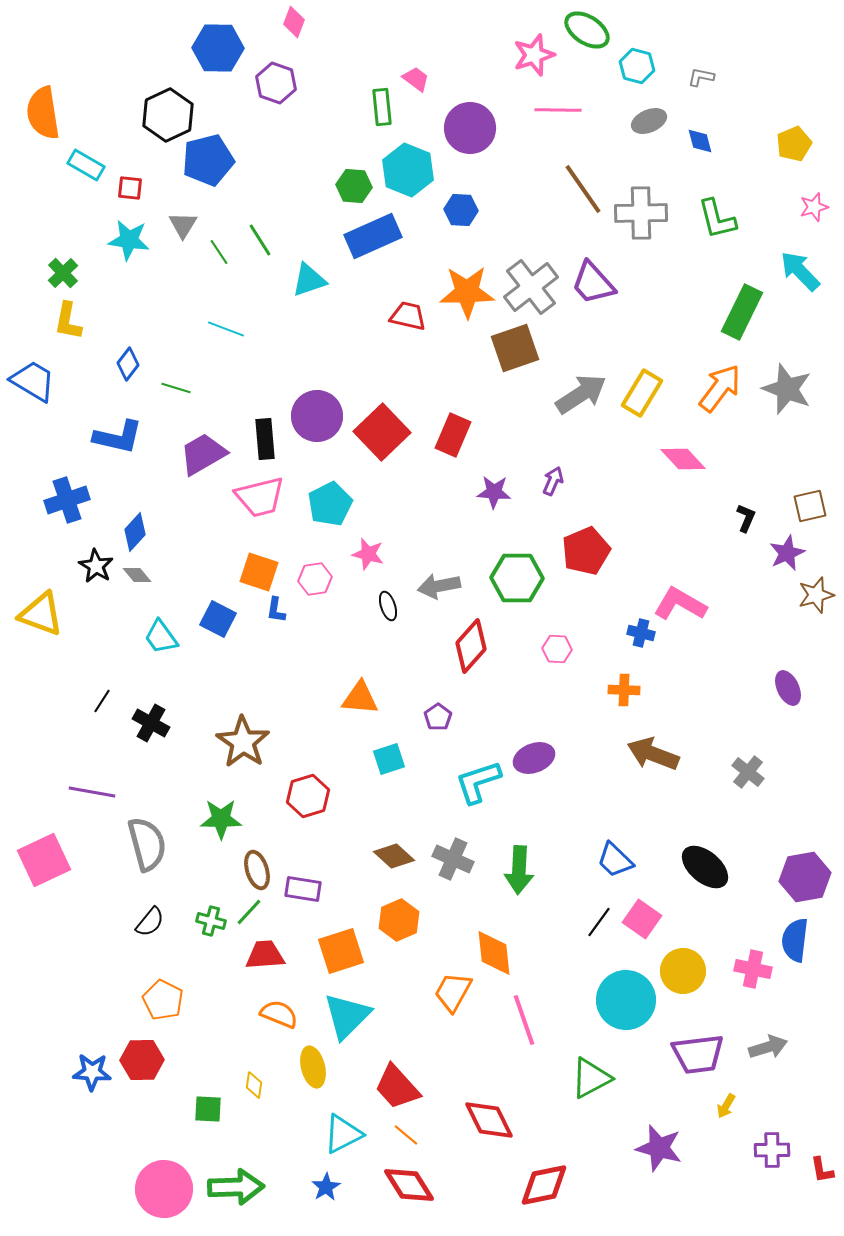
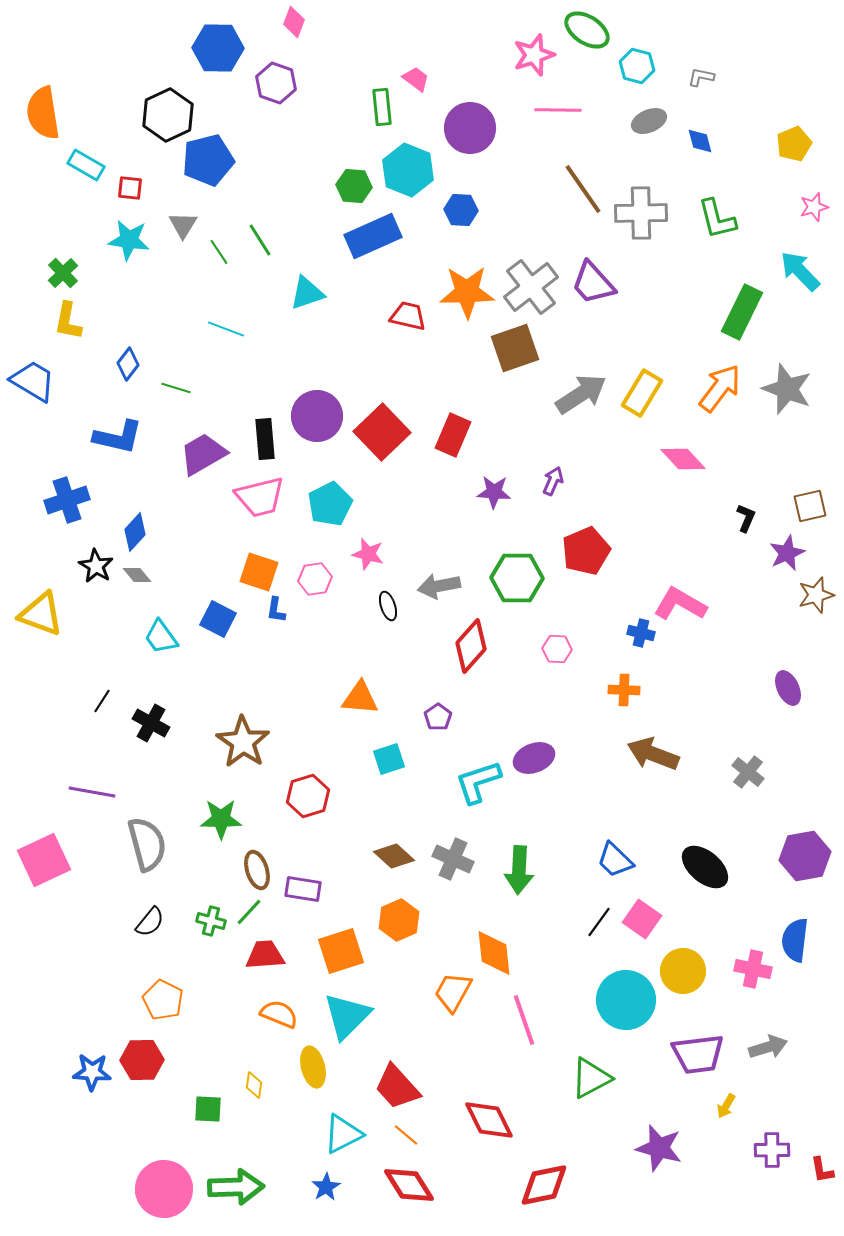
cyan triangle at (309, 280): moved 2 px left, 13 px down
purple hexagon at (805, 877): moved 21 px up
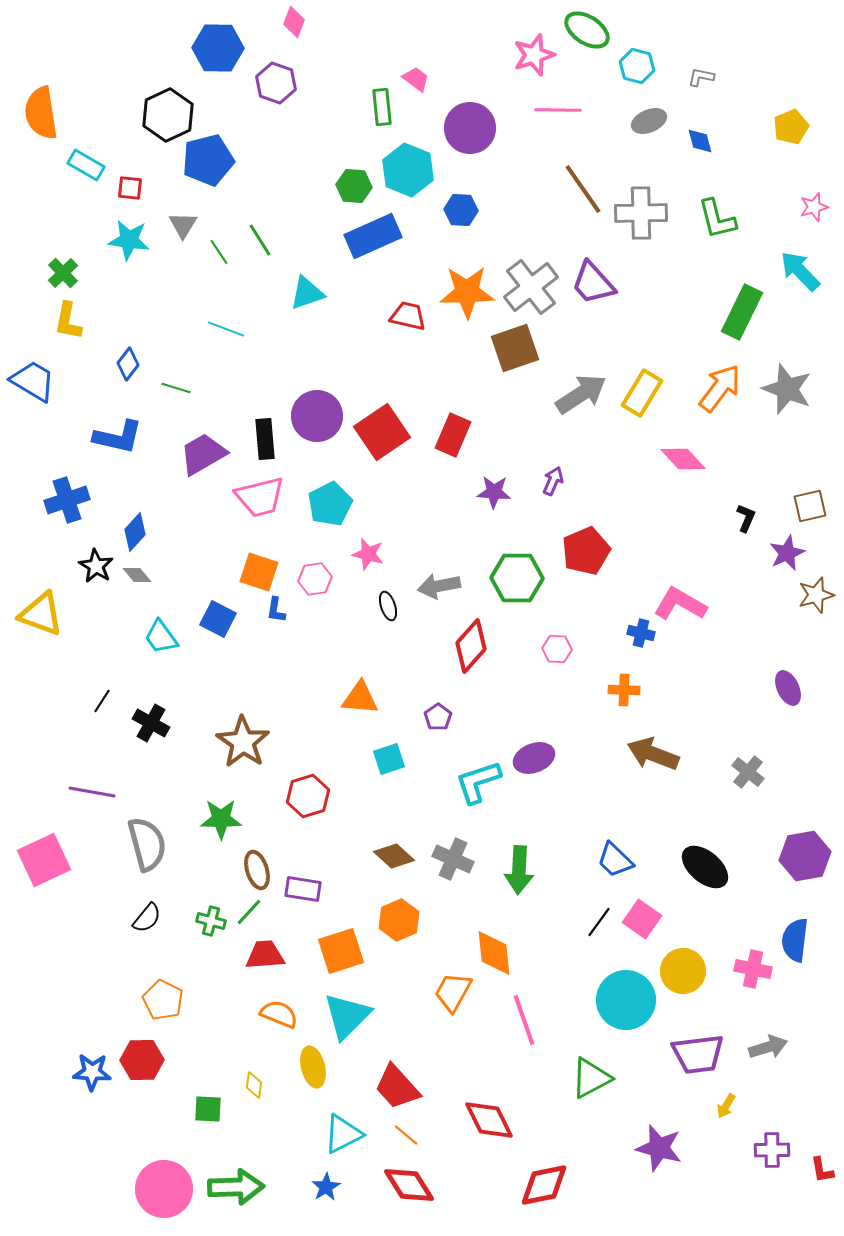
orange semicircle at (43, 113): moved 2 px left
yellow pentagon at (794, 144): moved 3 px left, 17 px up
red square at (382, 432): rotated 10 degrees clockwise
black semicircle at (150, 922): moved 3 px left, 4 px up
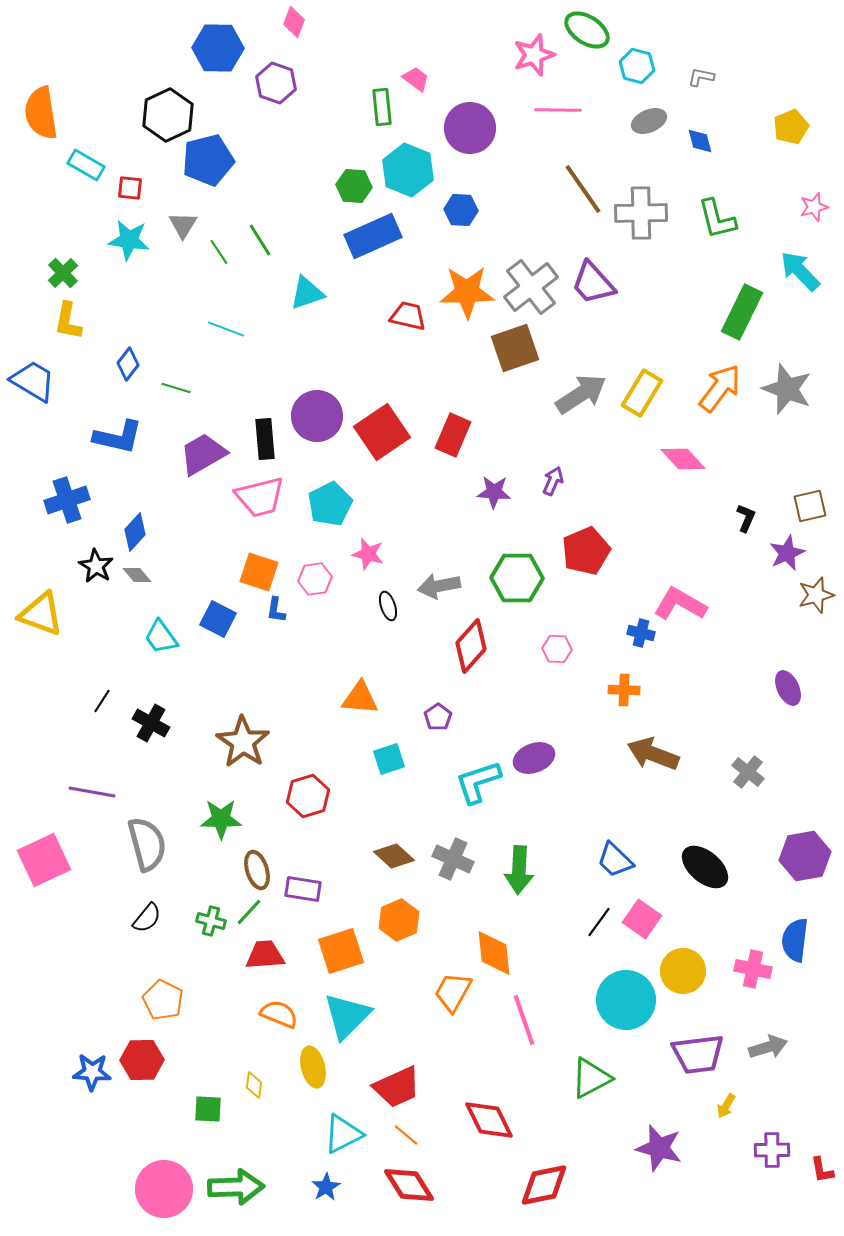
red trapezoid at (397, 1087): rotated 72 degrees counterclockwise
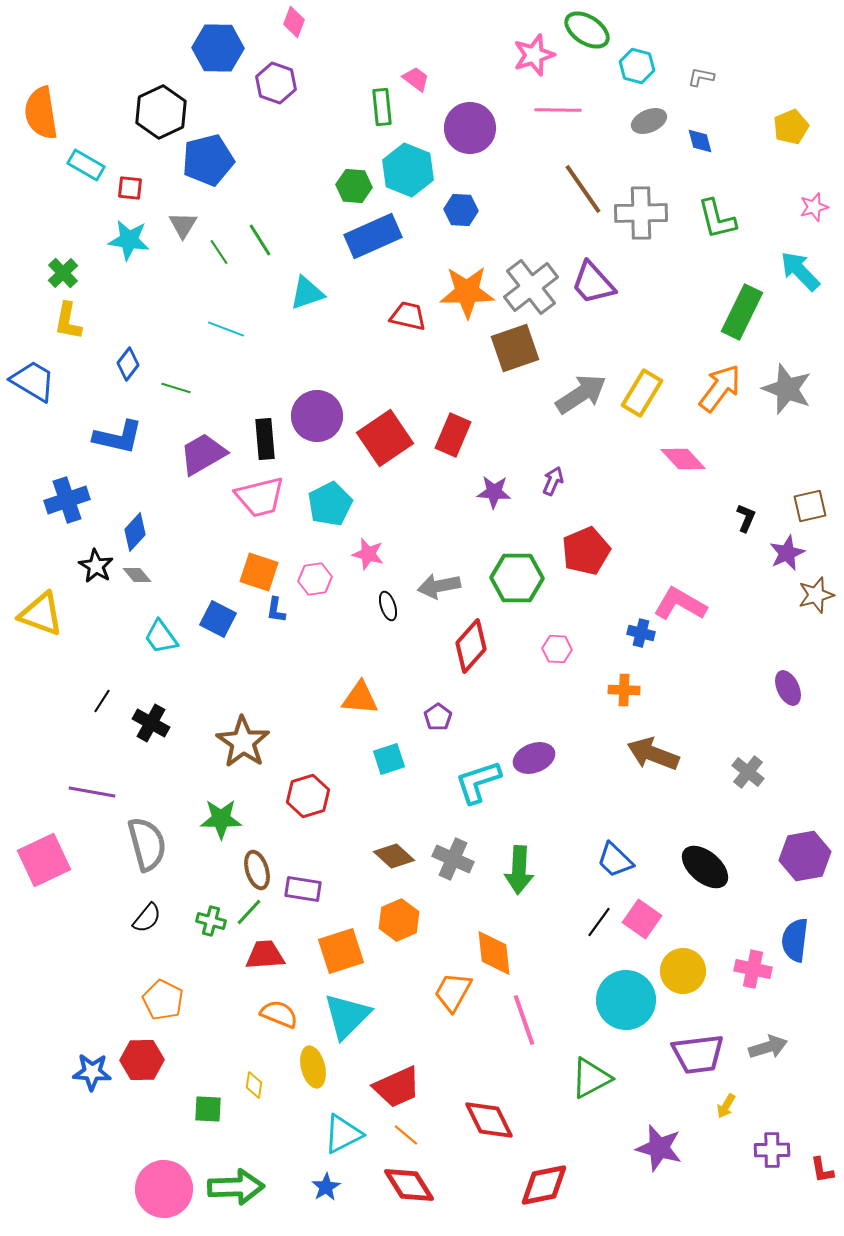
black hexagon at (168, 115): moved 7 px left, 3 px up
red square at (382, 432): moved 3 px right, 6 px down
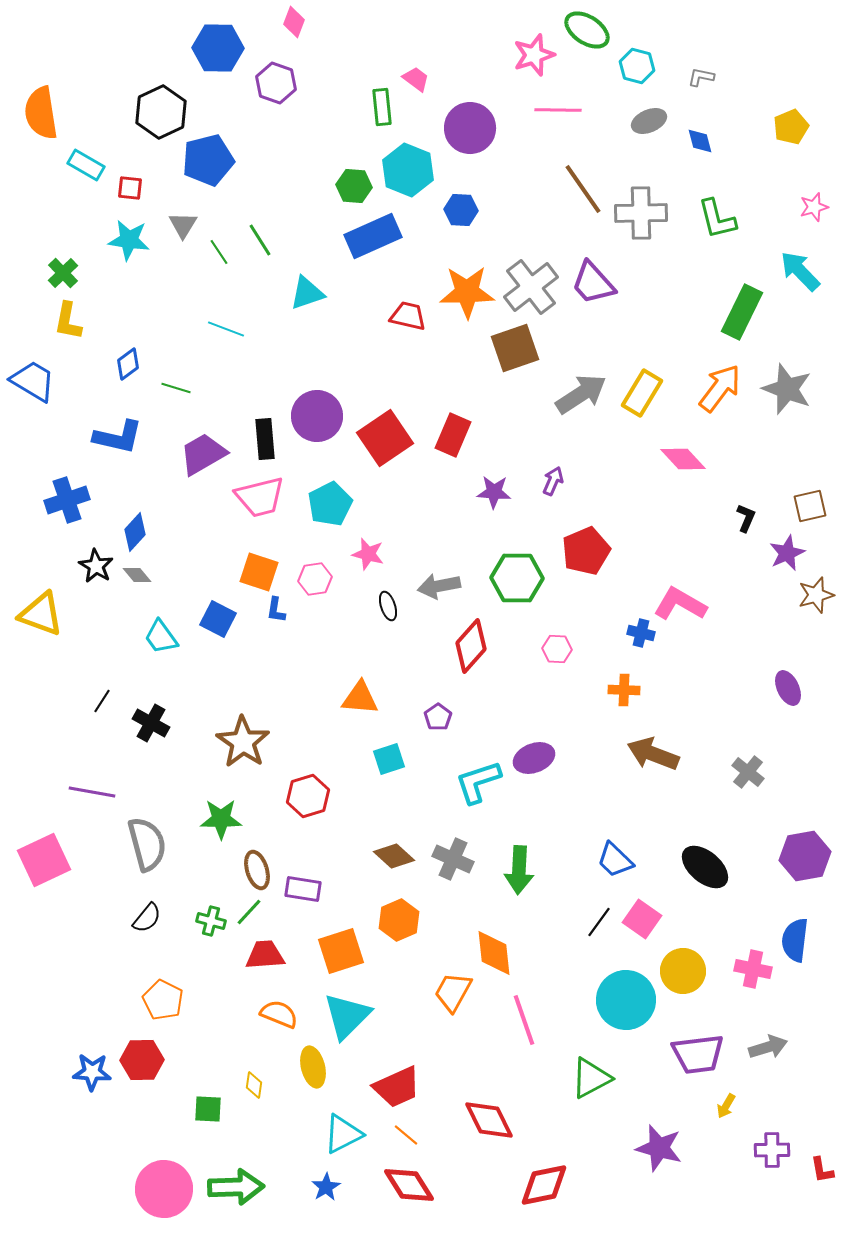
blue diamond at (128, 364): rotated 16 degrees clockwise
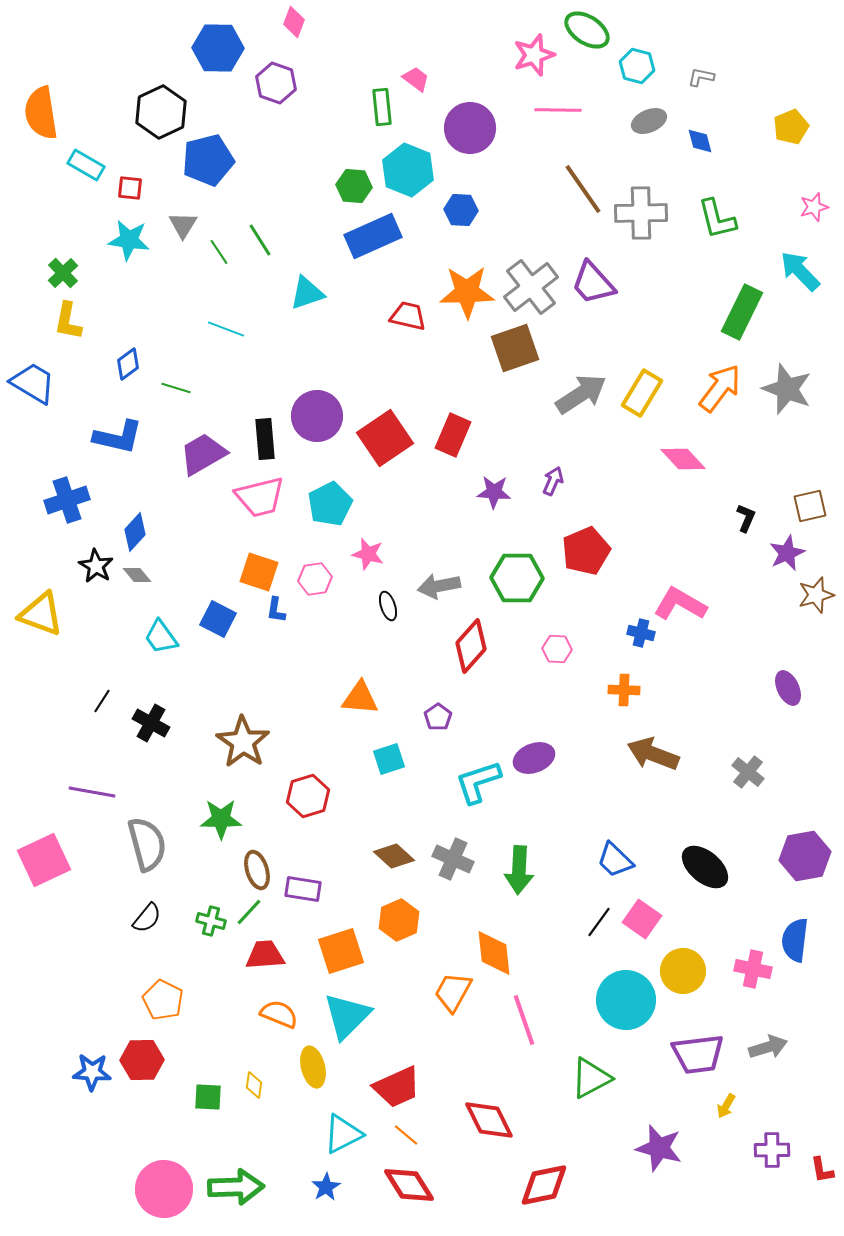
blue trapezoid at (33, 381): moved 2 px down
green square at (208, 1109): moved 12 px up
